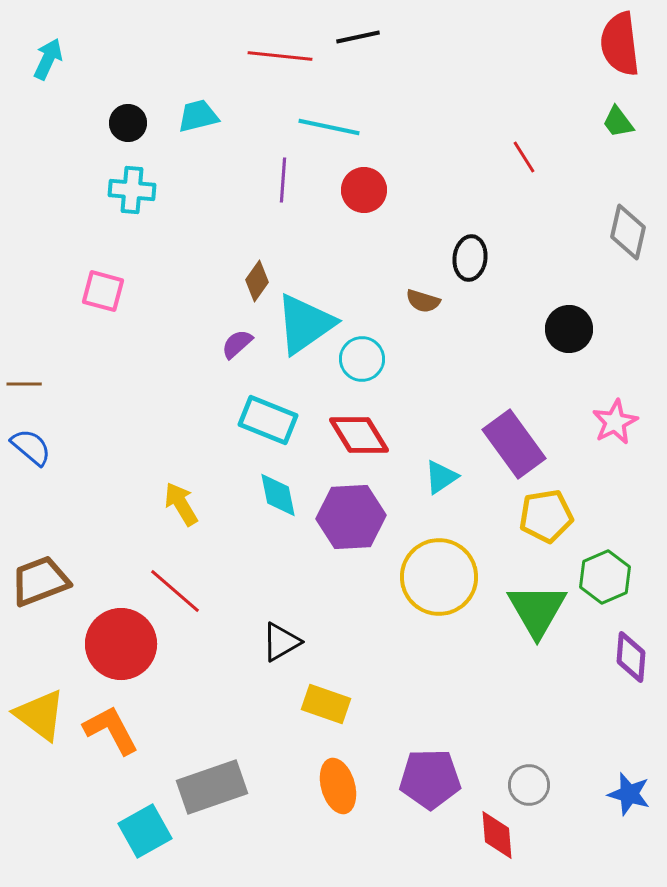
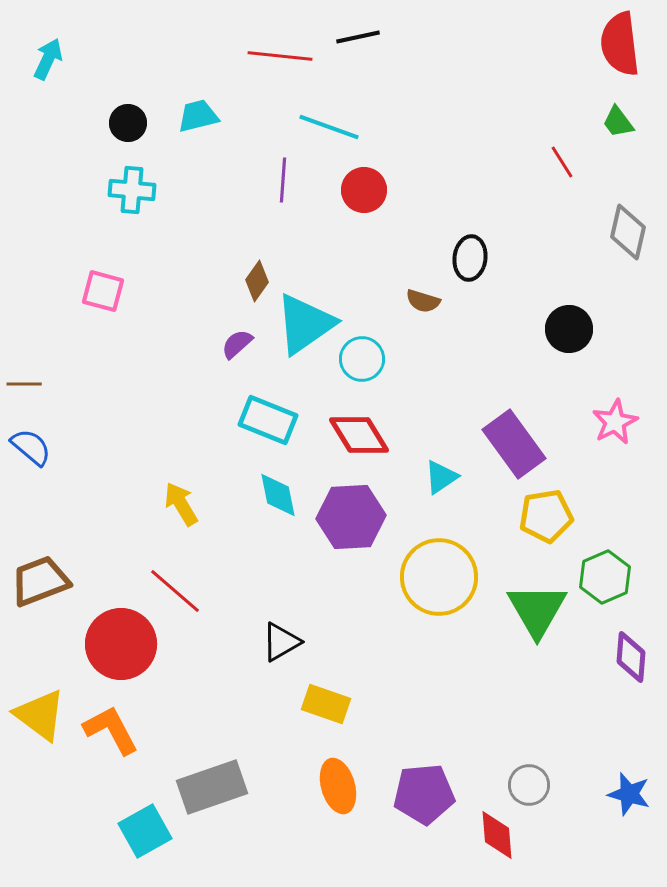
cyan line at (329, 127): rotated 8 degrees clockwise
red line at (524, 157): moved 38 px right, 5 px down
purple pentagon at (430, 779): moved 6 px left, 15 px down; rotated 4 degrees counterclockwise
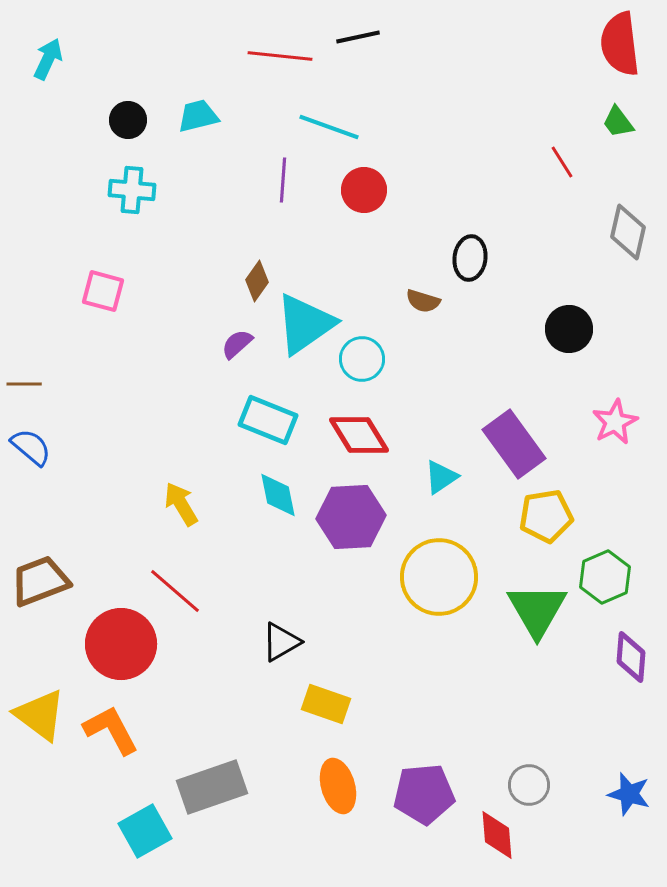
black circle at (128, 123): moved 3 px up
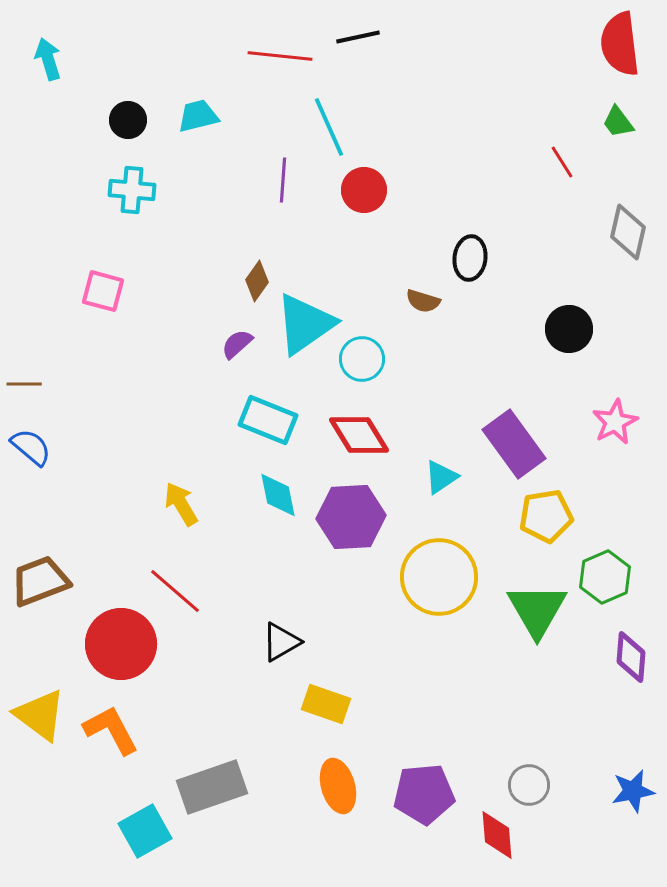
cyan arrow at (48, 59): rotated 42 degrees counterclockwise
cyan line at (329, 127): rotated 46 degrees clockwise
blue star at (629, 794): moved 4 px right, 3 px up; rotated 27 degrees counterclockwise
